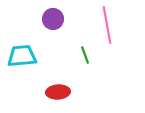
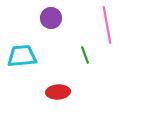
purple circle: moved 2 px left, 1 px up
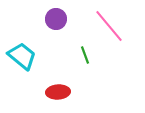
purple circle: moved 5 px right, 1 px down
pink line: moved 2 px right, 1 px down; rotated 30 degrees counterclockwise
cyan trapezoid: rotated 44 degrees clockwise
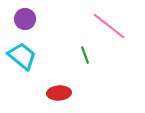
purple circle: moved 31 px left
pink line: rotated 12 degrees counterclockwise
red ellipse: moved 1 px right, 1 px down
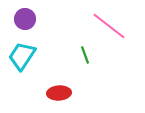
cyan trapezoid: rotated 96 degrees counterclockwise
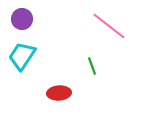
purple circle: moved 3 px left
green line: moved 7 px right, 11 px down
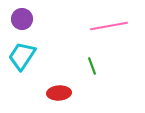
pink line: rotated 48 degrees counterclockwise
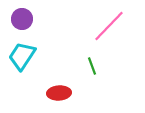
pink line: rotated 36 degrees counterclockwise
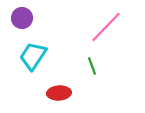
purple circle: moved 1 px up
pink line: moved 3 px left, 1 px down
cyan trapezoid: moved 11 px right
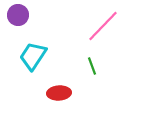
purple circle: moved 4 px left, 3 px up
pink line: moved 3 px left, 1 px up
